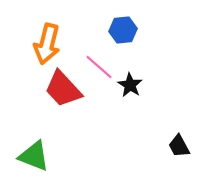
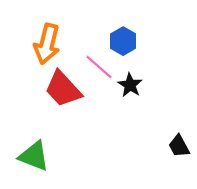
blue hexagon: moved 11 px down; rotated 24 degrees counterclockwise
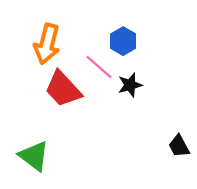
black star: rotated 25 degrees clockwise
green triangle: rotated 16 degrees clockwise
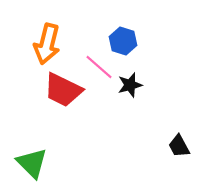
blue hexagon: rotated 12 degrees counterclockwise
red trapezoid: moved 1 px down; rotated 21 degrees counterclockwise
green triangle: moved 2 px left, 7 px down; rotated 8 degrees clockwise
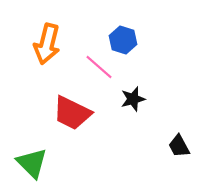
blue hexagon: moved 1 px up
black star: moved 3 px right, 14 px down
red trapezoid: moved 9 px right, 23 px down
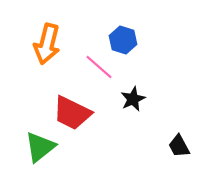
black star: rotated 10 degrees counterclockwise
green triangle: moved 8 px right, 16 px up; rotated 36 degrees clockwise
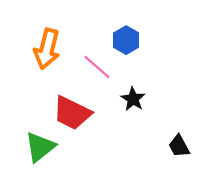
blue hexagon: moved 3 px right; rotated 12 degrees clockwise
orange arrow: moved 5 px down
pink line: moved 2 px left
black star: rotated 15 degrees counterclockwise
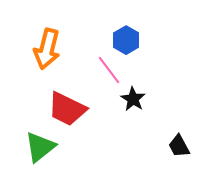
pink line: moved 12 px right, 3 px down; rotated 12 degrees clockwise
red trapezoid: moved 5 px left, 4 px up
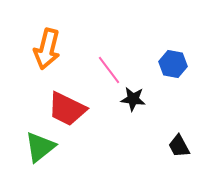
blue hexagon: moved 47 px right, 24 px down; rotated 20 degrees counterclockwise
black star: rotated 25 degrees counterclockwise
